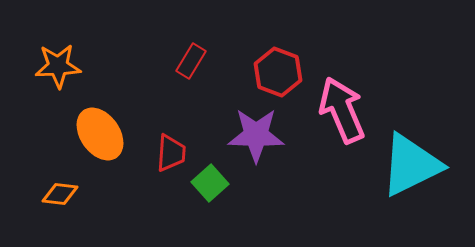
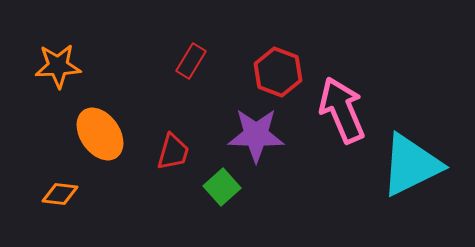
red trapezoid: moved 2 px right, 1 px up; rotated 12 degrees clockwise
green square: moved 12 px right, 4 px down
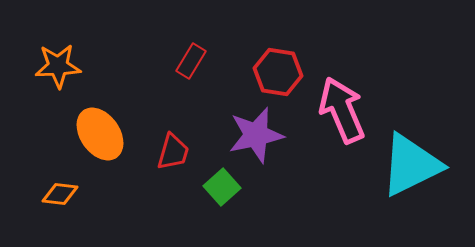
red hexagon: rotated 12 degrees counterclockwise
purple star: rotated 14 degrees counterclockwise
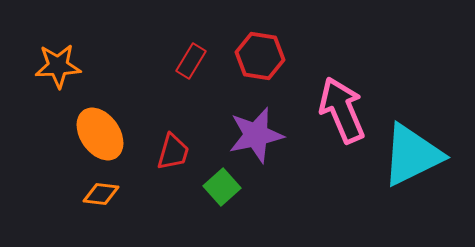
red hexagon: moved 18 px left, 16 px up
cyan triangle: moved 1 px right, 10 px up
orange diamond: moved 41 px right
